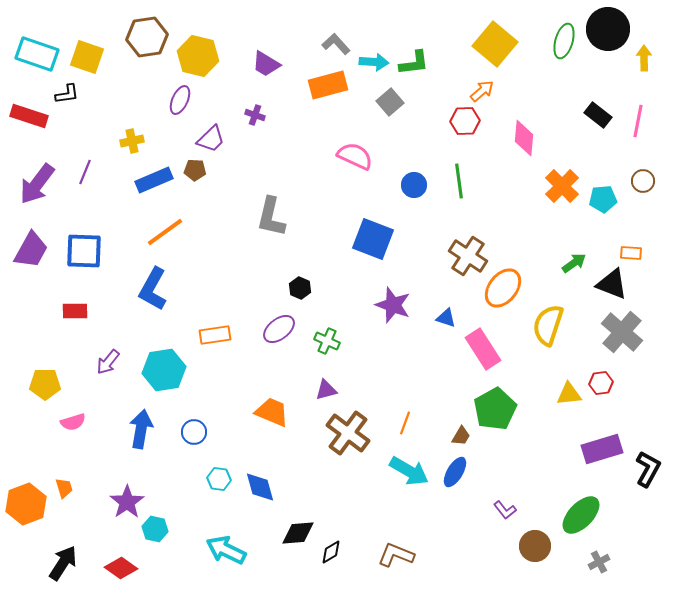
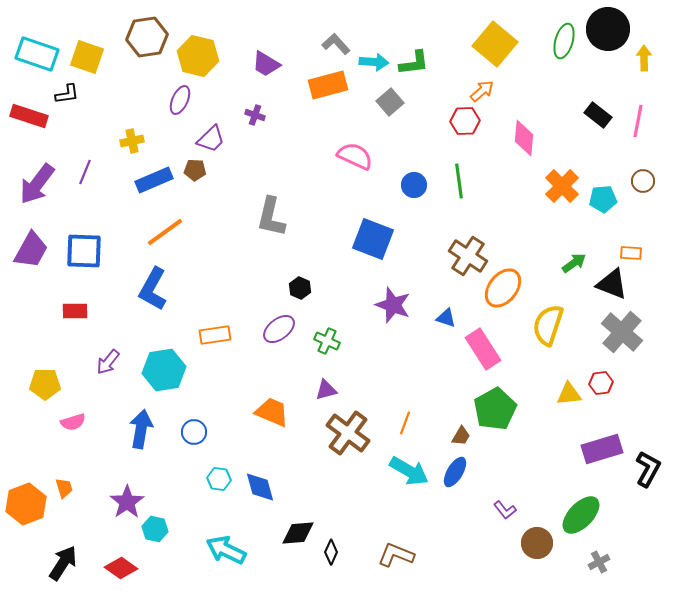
brown circle at (535, 546): moved 2 px right, 3 px up
black diamond at (331, 552): rotated 35 degrees counterclockwise
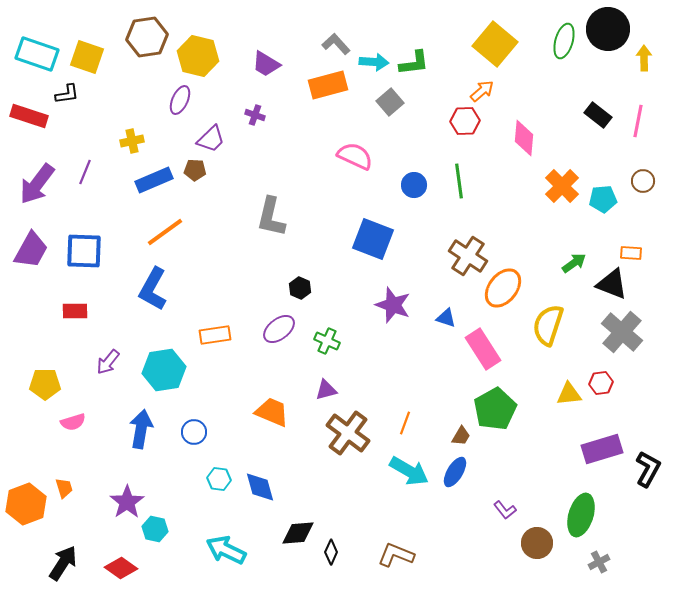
green ellipse at (581, 515): rotated 27 degrees counterclockwise
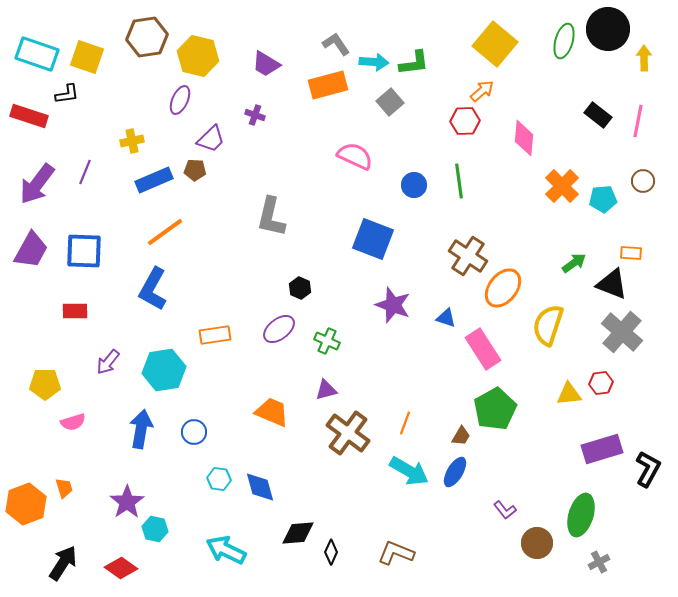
gray L-shape at (336, 44): rotated 8 degrees clockwise
brown L-shape at (396, 555): moved 2 px up
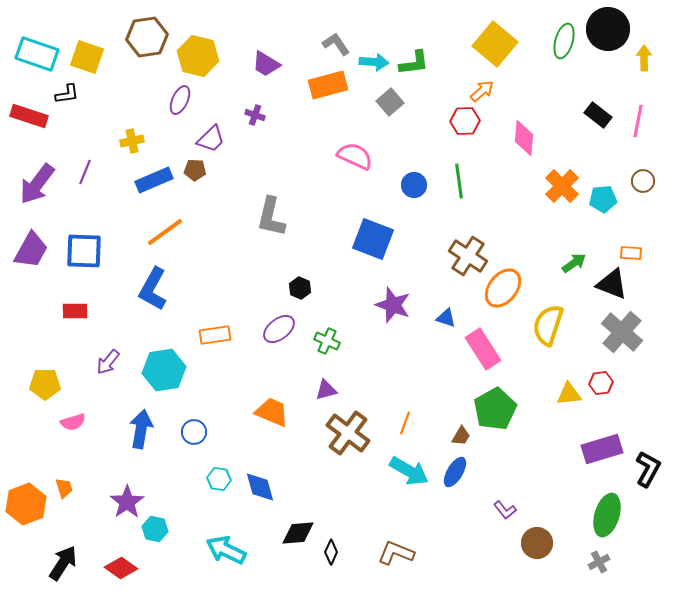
green ellipse at (581, 515): moved 26 px right
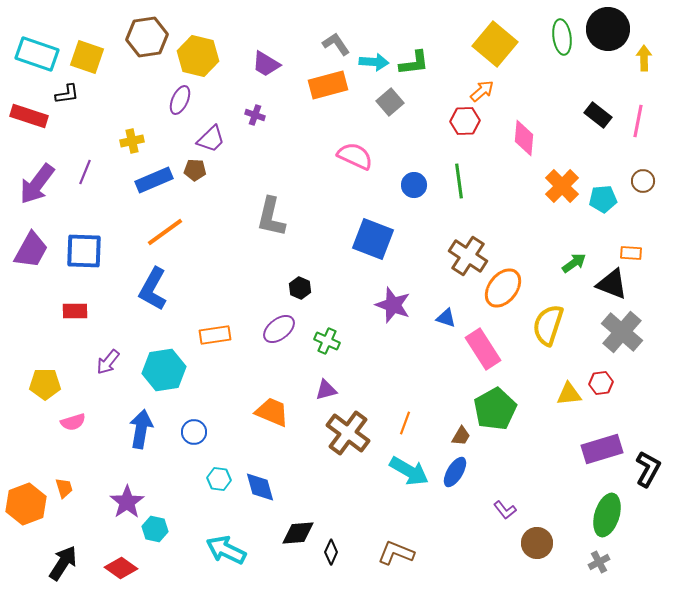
green ellipse at (564, 41): moved 2 px left, 4 px up; rotated 24 degrees counterclockwise
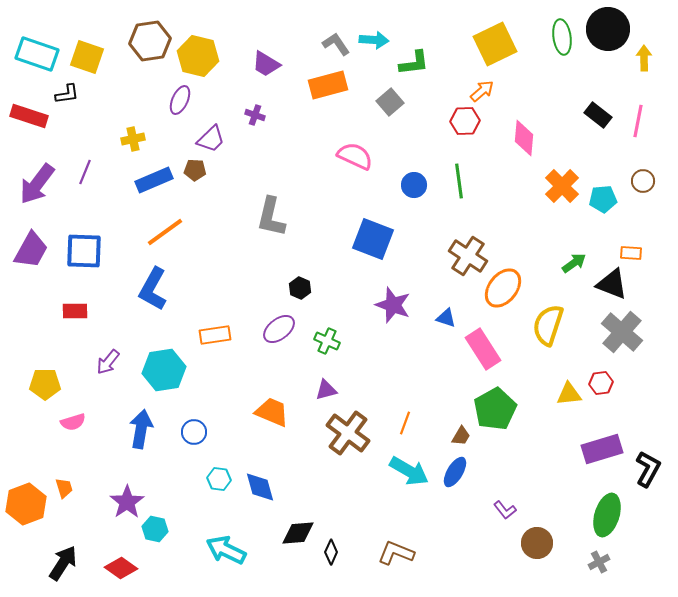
brown hexagon at (147, 37): moved 3 px right, 4 px down
yellow square at (495, 44): rotated 24 degrees clockwise
cyan arrow at (374, 62): moved 22 px up
yellow cross at (132, 141): moved 1 px right, 2 px up
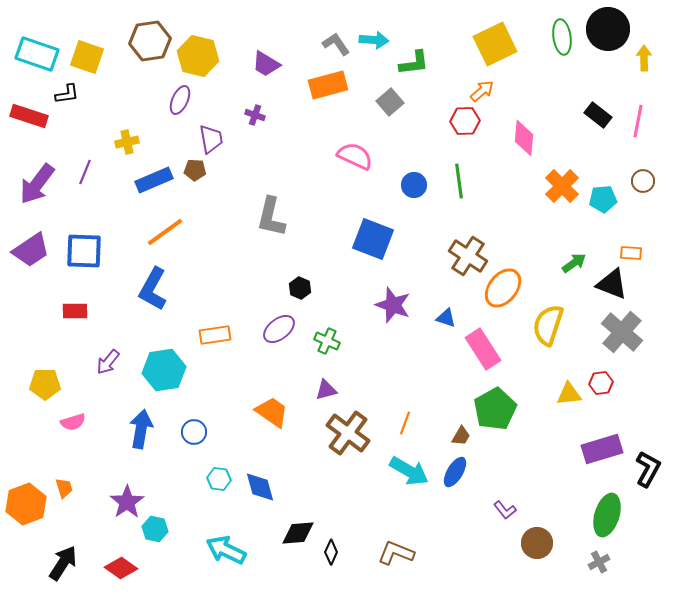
yellow cross at (133, 139): moved 6 px left, 3 px down
purple trapezoid at (211, 139): rotated 56 degrees counterclockwise
purple trapezoid at (31, 250): rotated 27 degrees clockwise
orange trapezoid at (272, 412): rotated 12 degrees clockwise
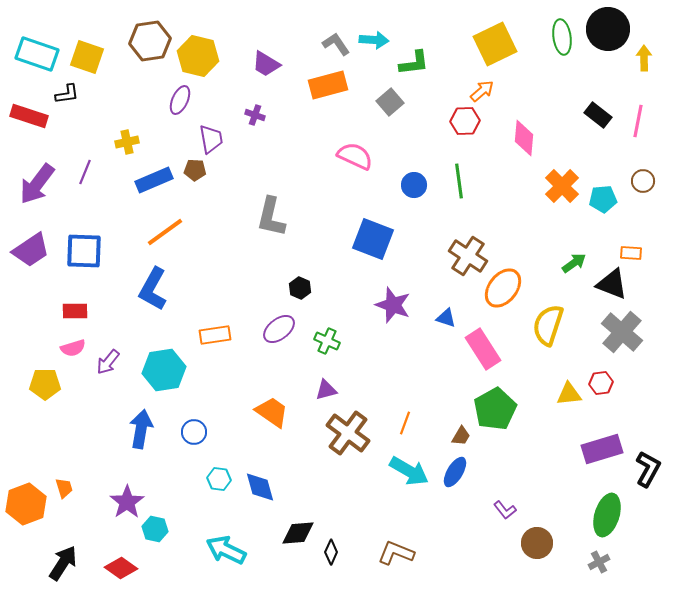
pink semicircle at (73, 422): moved 74 px up
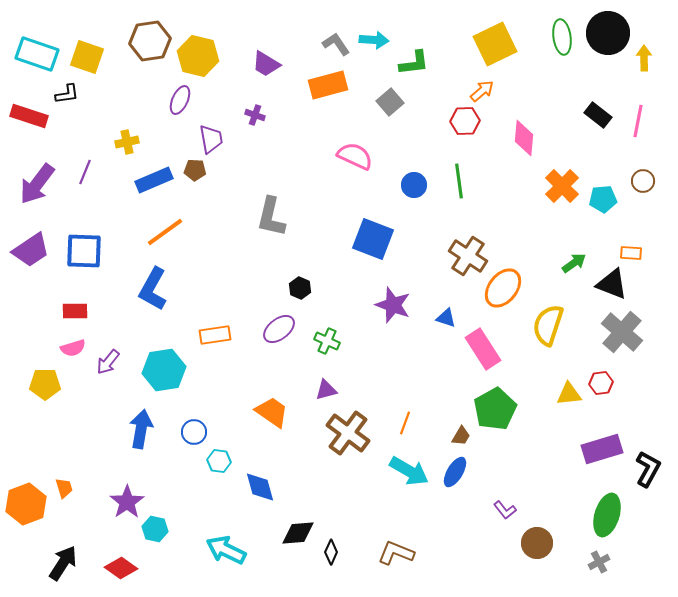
black circle at (608, 29): moved 4 px down
cyan hexagon at (219, 479): moved 18 px up
